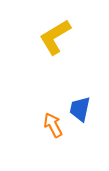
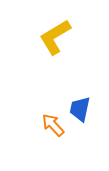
orange arrow: rotated 15 degrees counterclockwise
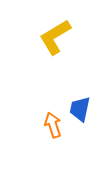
orange arrow: rotated 25 degrees clockwise
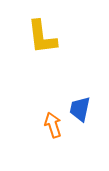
yellow L-shape: moved 13 px left; rotated 66 degrees counterclockwise
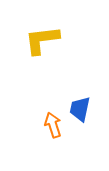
yellow L-shape: moved 3 px down; rotated 90 degrees clockwise
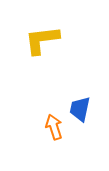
orange arrow: moved 1 px right, 2 px down
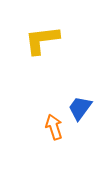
blue trapezoid: moved 1 px up; rotated 24 degrees clockwise
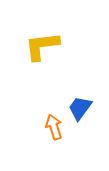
yellow L-shape: moved 6 px down
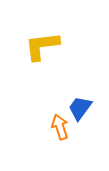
orange arrow: moved 6 px right
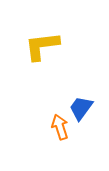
blue trapezoid: moved 1 px right
